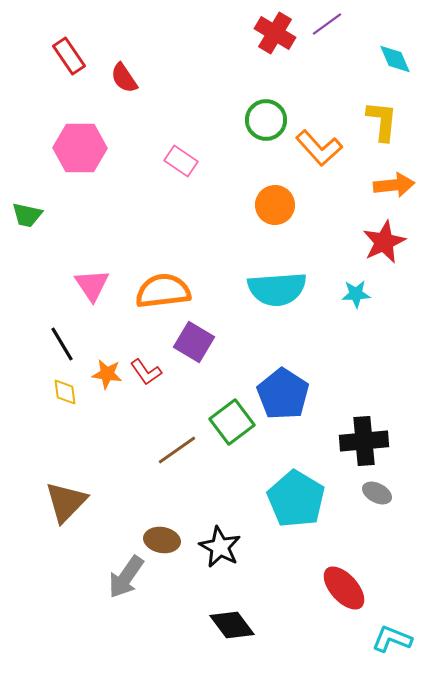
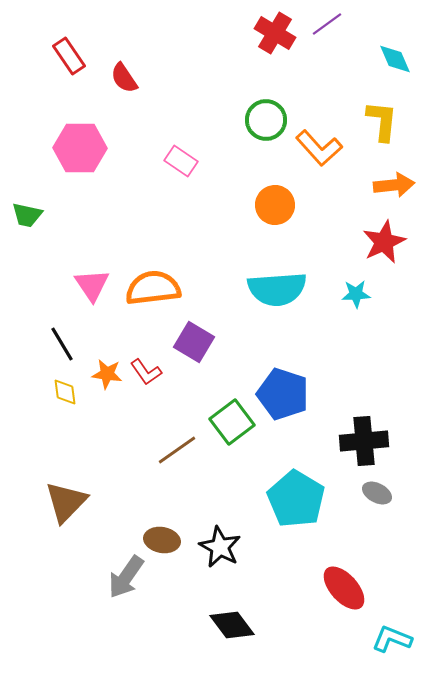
orange semicircle: moved 10 px left, 3 px up
blue pentagon: rotated 15 degrees counterclockwise
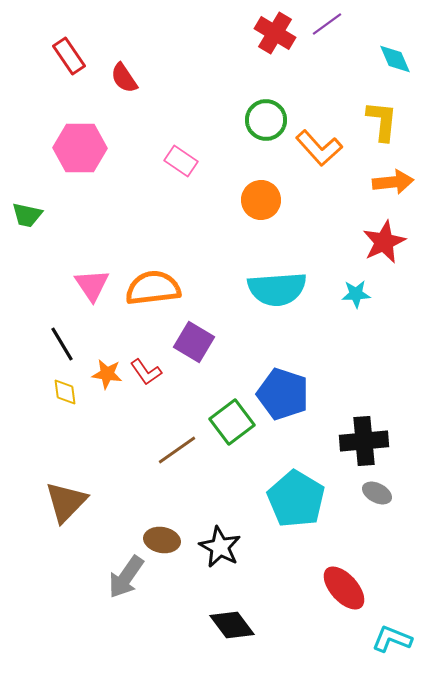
orange arrow: moved 1 px left, 3 px up
orange circle: moved 14 px left, 5 px up
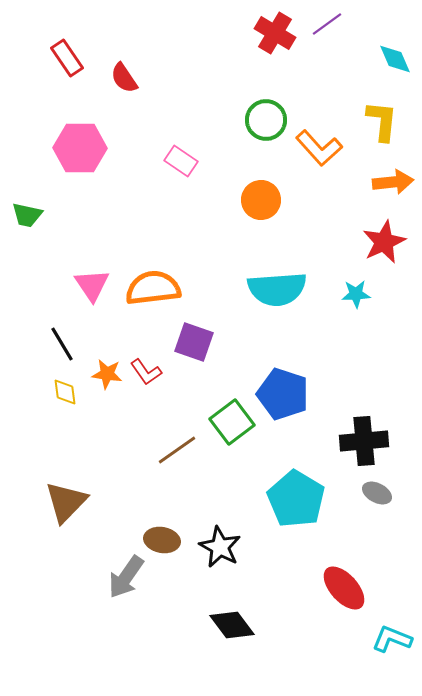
red rectangle: moved 2 px left, 2 px down
purple square: rotated 12 degrees counterclockwise
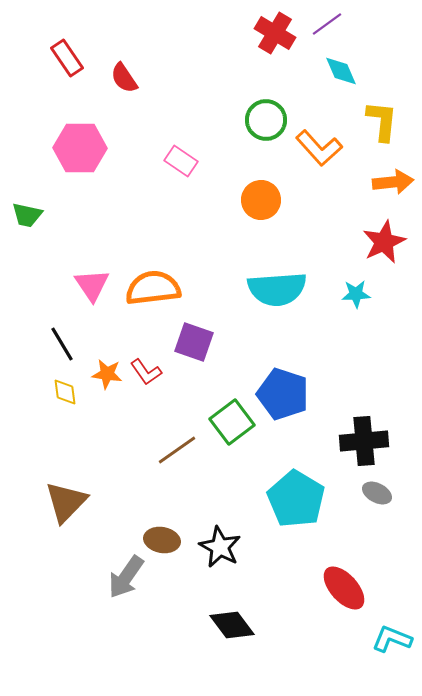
cyan diamond: moved 54 px left, 12 px down
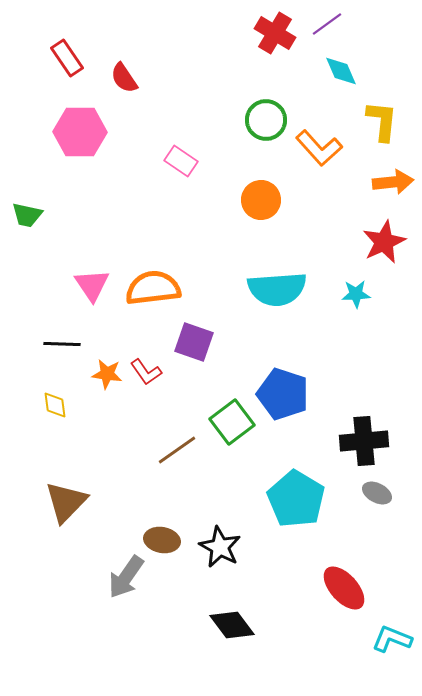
pink hexagon: moved 16 px up
black line: rotated 57 degrees counterclockwise
yellow diamond: moved 10 px left, 13 px down
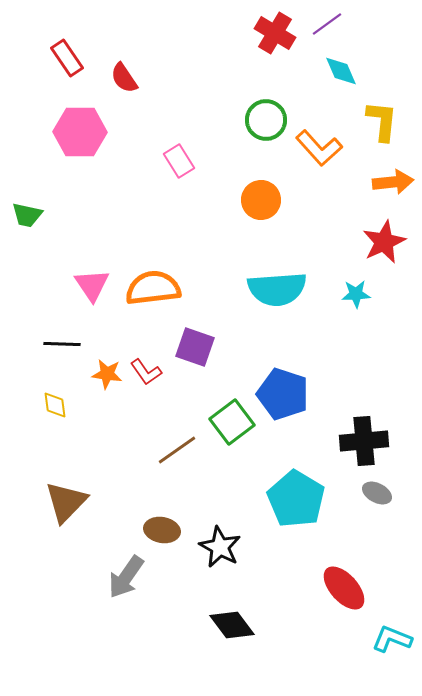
pink rectangle: moved 2 px left; rotated 24 degrees clockwise
purple square: moved 1 px right, 5 px down
brown ellipse: moved 10 px up
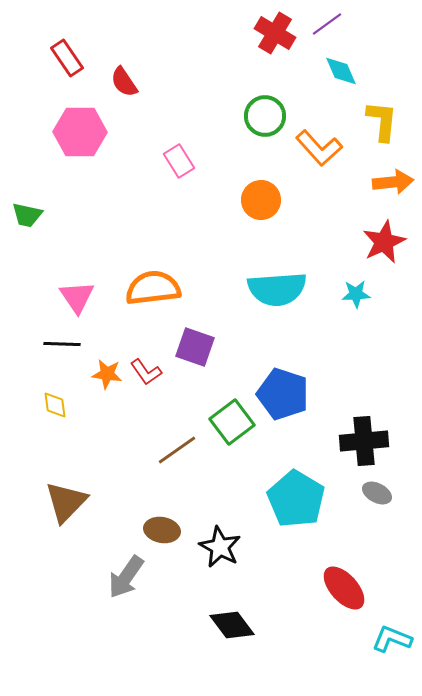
red semicircle: moved 4 px down
green circle: moved 1 px left, 4 px up
pink triangle: moved 15 px left, 12 px down
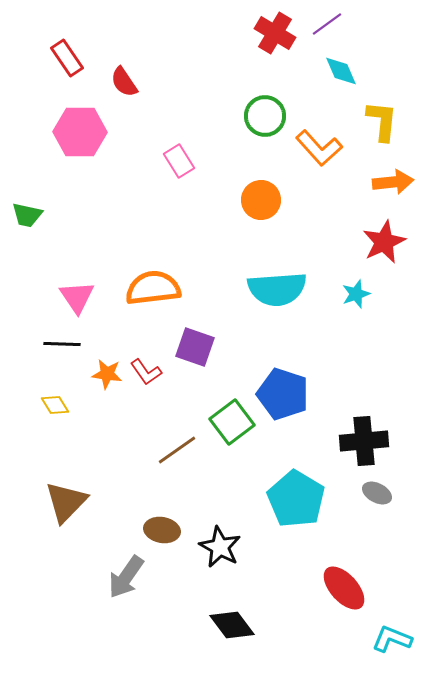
cyan star: rotated 16 degrees counterclockwise
yellow diamond: rotated 24 degrees counterclockwise
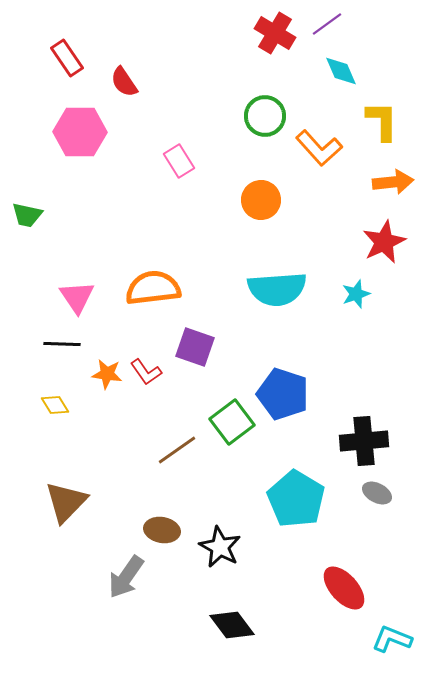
yellow L-shape: rotated 6 degrees counterclockwise
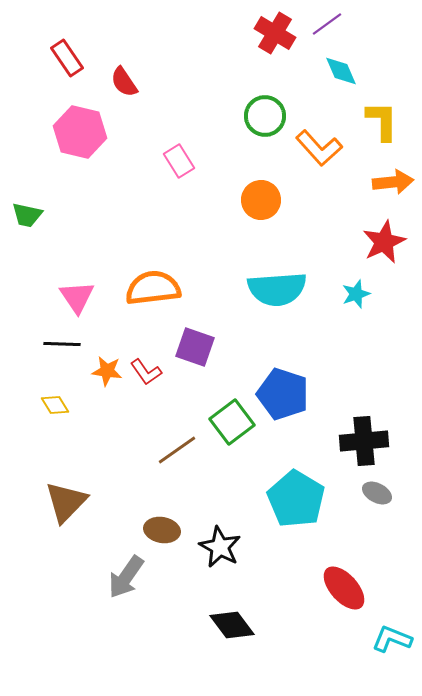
pink hexagon: rotated 12 degrees clockwise
orange star: moved 3 px up
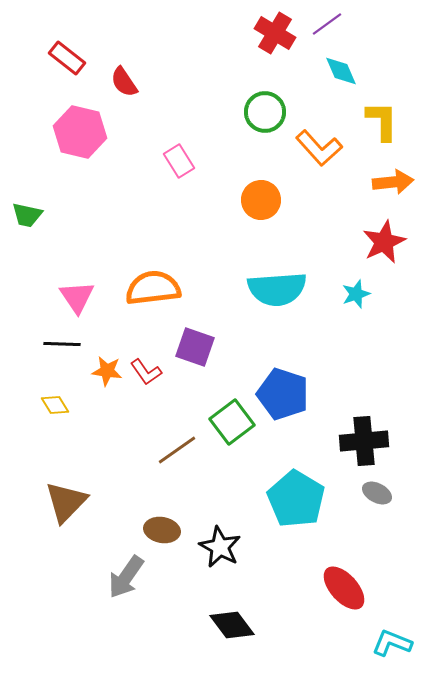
red rectangle: rotated 18 degrees counterclockwise
green circle: moved 4 px up
cyan L-shape: moved 4 px down
